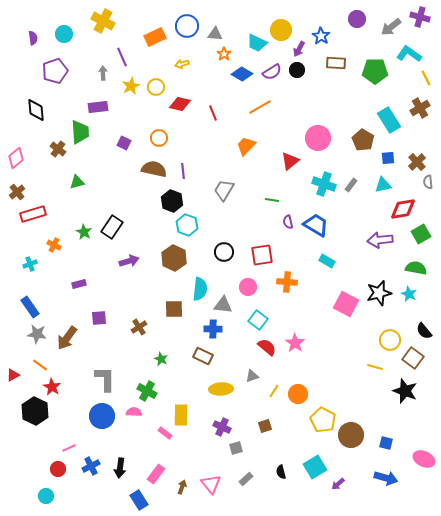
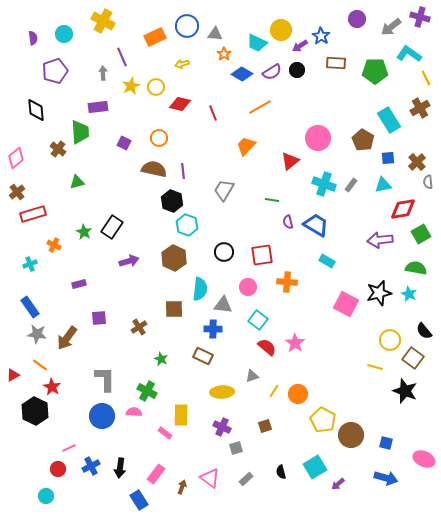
purple arrow at (299, 49): moved 1 px right, 3 px up; rotated 28 degrees clockwise
yellow ellipse at (221, 389): moved 1 px right, 3 px down
pink triangle at (211, 484): moved 1 px left, 6 px up; rotated 15 degrees counterclockwise
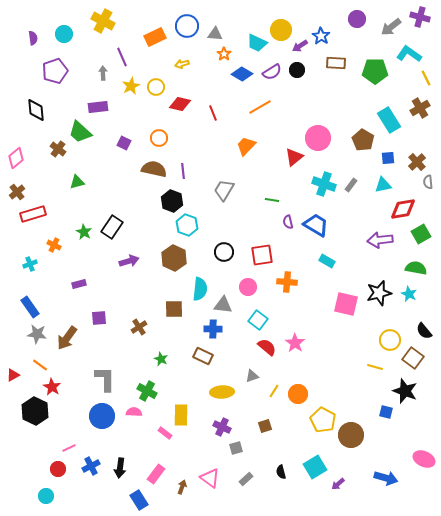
green trapezoid at (80, 132): rotated 135 degrees clockwise
red triangle at (290, 161): moved 4 px right, 4 px up
pink square at (346, 304): rotated 15 degrees counterclockwise
blue square at (386, 443): moved 31 px up
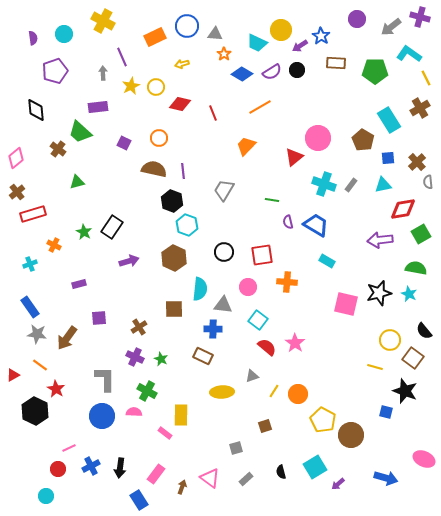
red star at (52, 387): moved 4 px right, 2 px down
purple cross at (222, 427): moved 87 px left, 70 px up
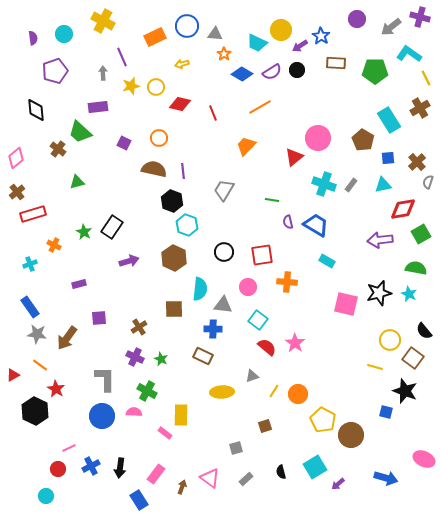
yellow star at (131, 86): rotated 12 degrees clockwise
gray semicircle at (428, 182): rotated 24 degrees clockwise
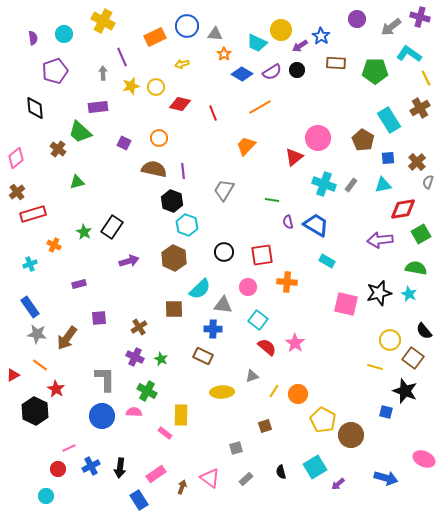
black diamond at (36, 110): moved 1 px left, 2 px up
cyan semicircle at (200, 289): rotated 40 degrees clockwise
pink rectangle at (156, 474): rotated 18 degrees clockwise
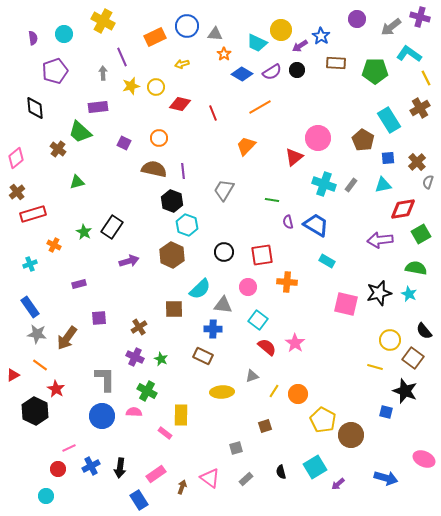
brown hexagon at (174, 258): moved 2 px left, 3 px up
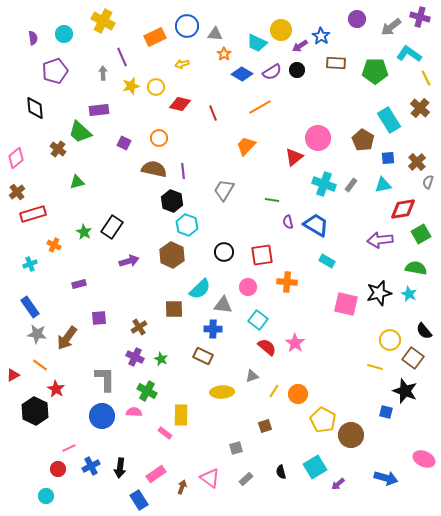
purple rectangle at (98, 107): moved 1 px right, 3 px down
brown cross at (420, 108): rotated 18 degrees counterclockwise
